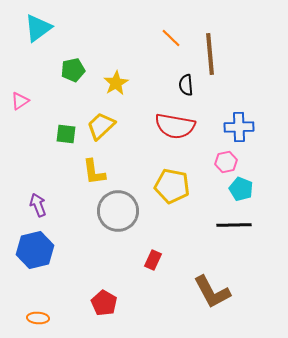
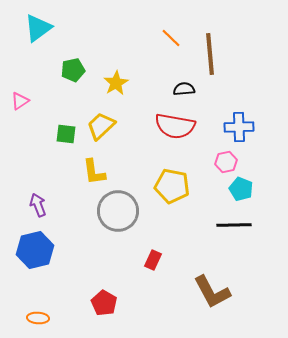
black semicircle: moved 2 px left, 4 px down; rotated 90 degrees clockwise
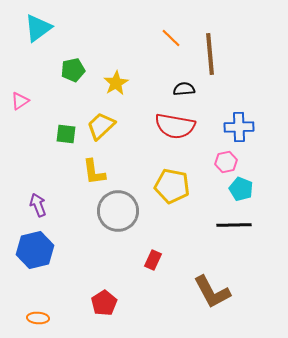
red pentagon: rotated 10 degrees clockwise
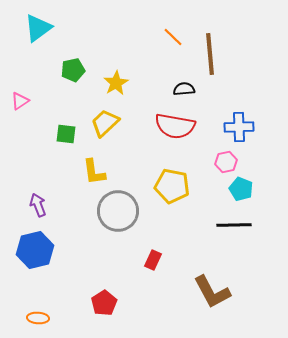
orange line: moved 2 px right, 1 px up
yellow trapezoid: moved 4 px right, 3 px up
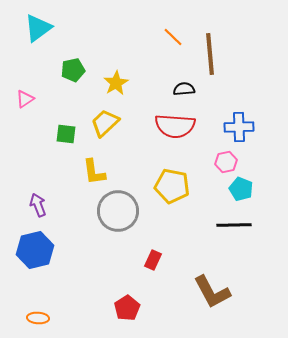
pink triangle: moved 5 px right, 2 px up
red semicircle: rotated 6 degrees counterclockwise
red pentagon: moved 23 px right, 5 px down
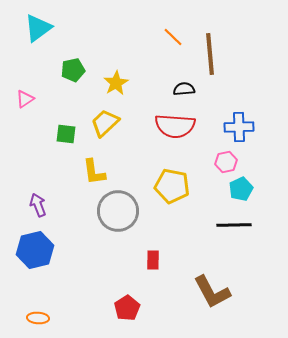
cyan pentagon: rotated 25 degrees clockwise
red rectangle: rotated 24 degrees counterclockwise
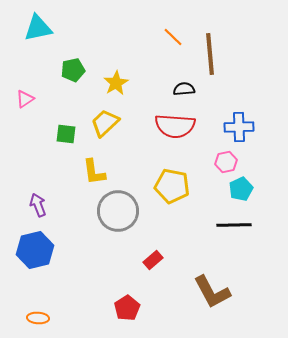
cyan triangle: rotated 24 degrees clockwise
red rectangle: rotated 48 degrees clockwise
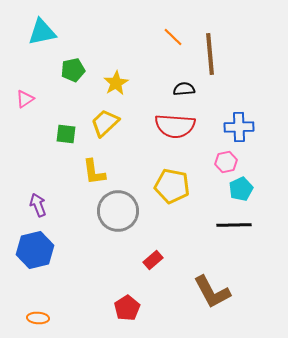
cyan triangle: moved 4 px right, 4 px down
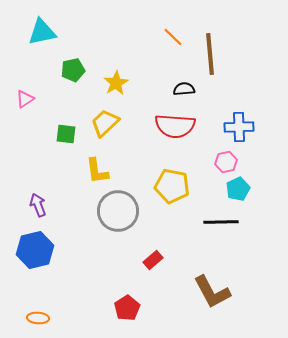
yellow L-shape: moved 3 px right, 1 px up
cyan pentagon: moved 3 px left
black line: moved 13 px left, 3 px up
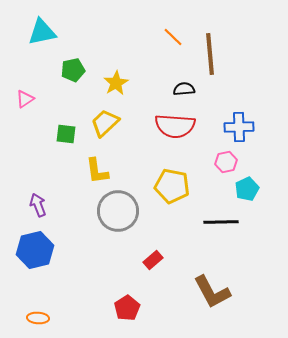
cyan pentagon: moved 9 px right
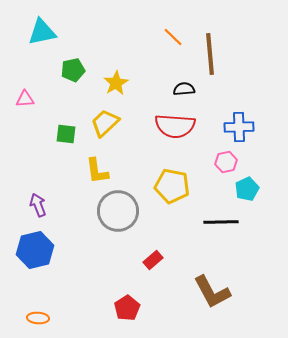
pink triangle: rotated 30 degrees clockwise
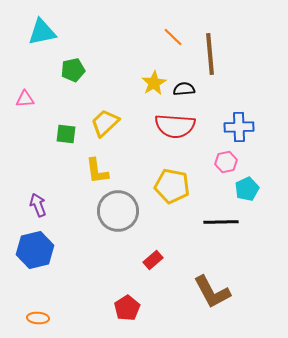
yellow star: moved 38 px right
